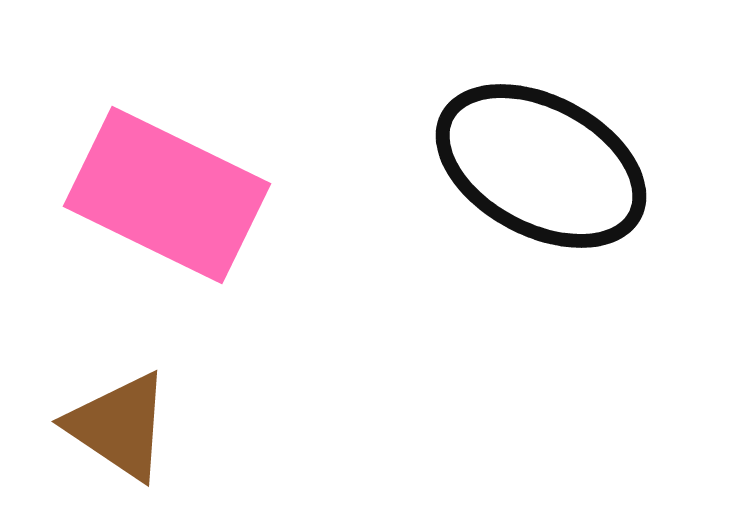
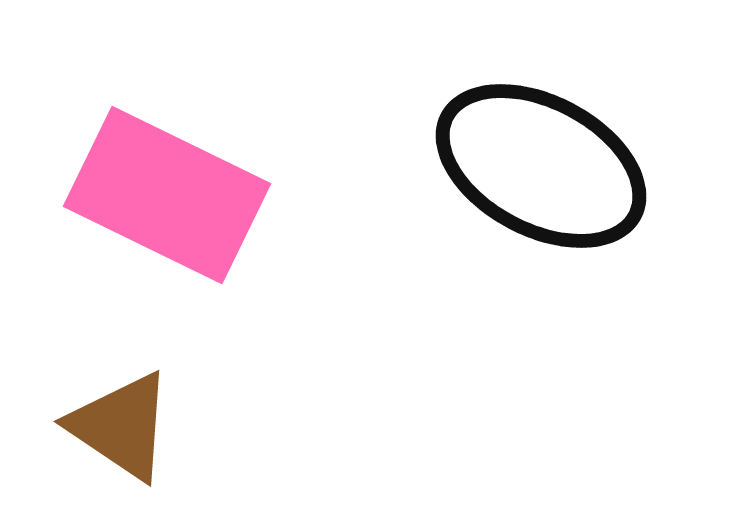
brown triangle: moved 2 px right
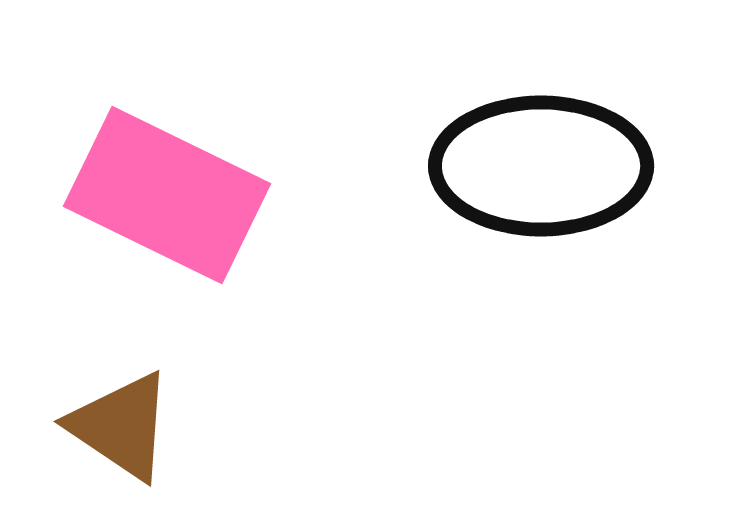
black ellipse: rotated 28 degrees counterclockwise
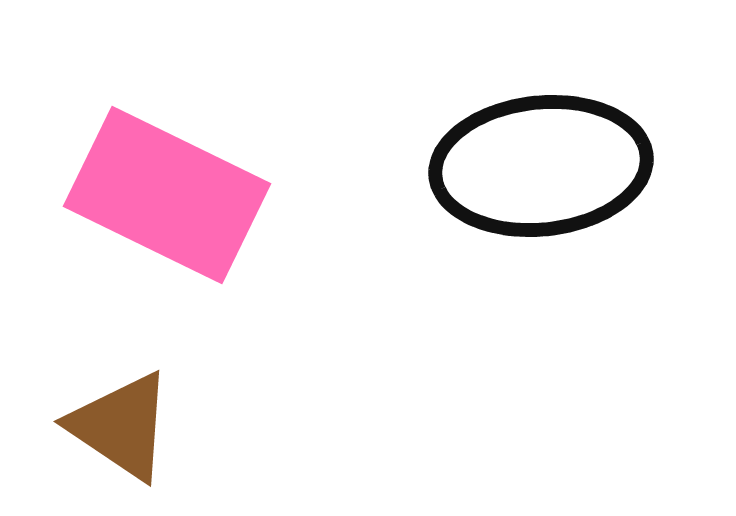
black ellipse: rotated 6 degrees counterclockwise
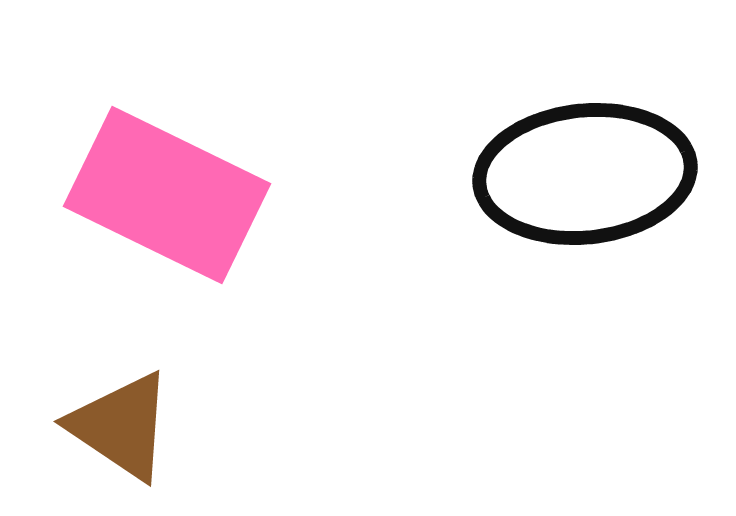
black ellipse: moved 44 px right, 8 px down
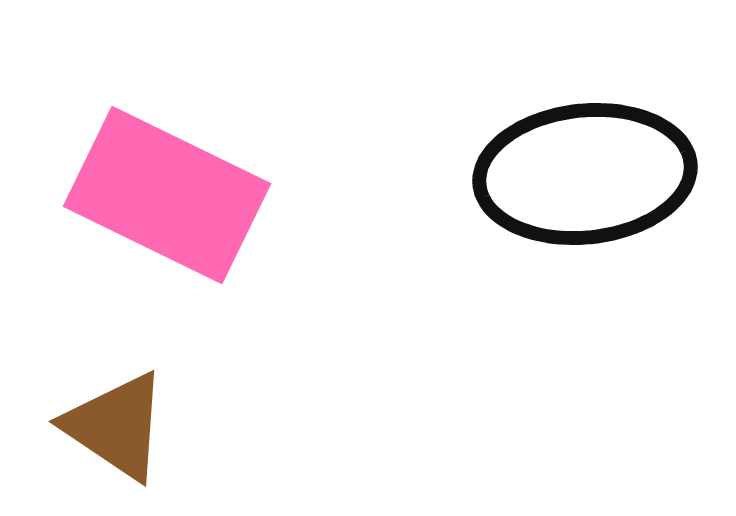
brown triangle: moved 5 px left
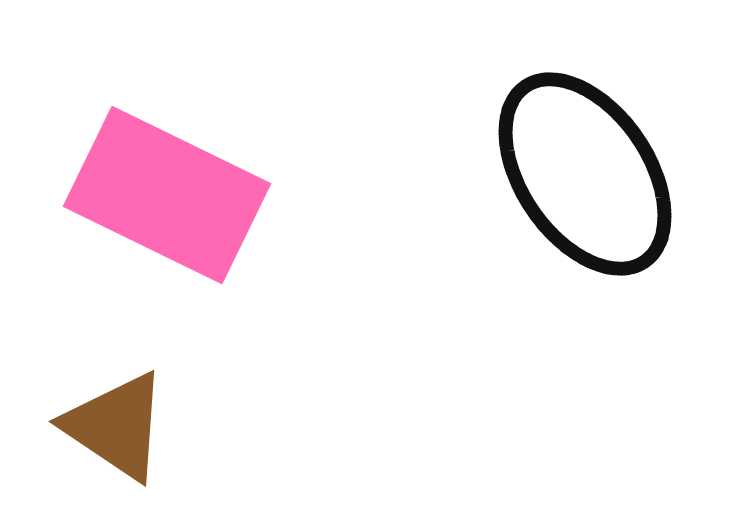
black ellipse: rotated 62 degrees clockwise
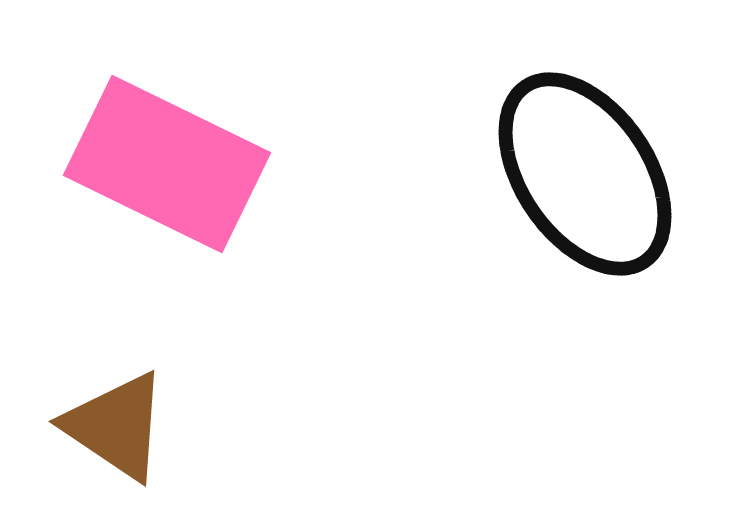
pink rectangle: moved 31 px up
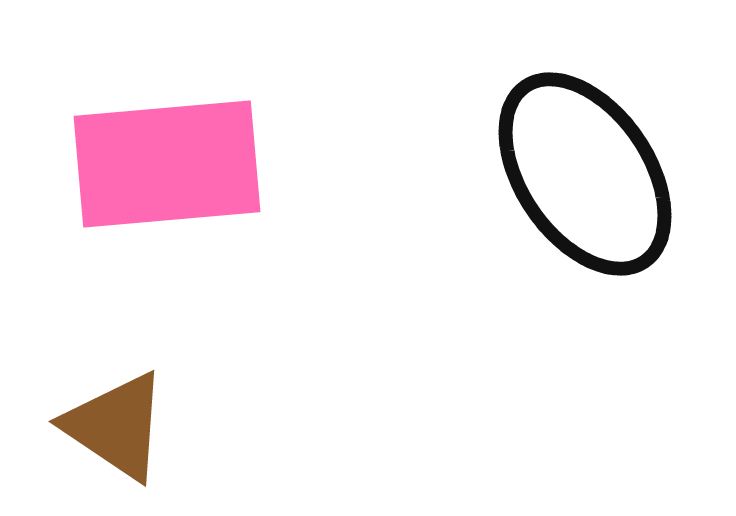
pink rectangle: rotated 31 degrees counterclockwise
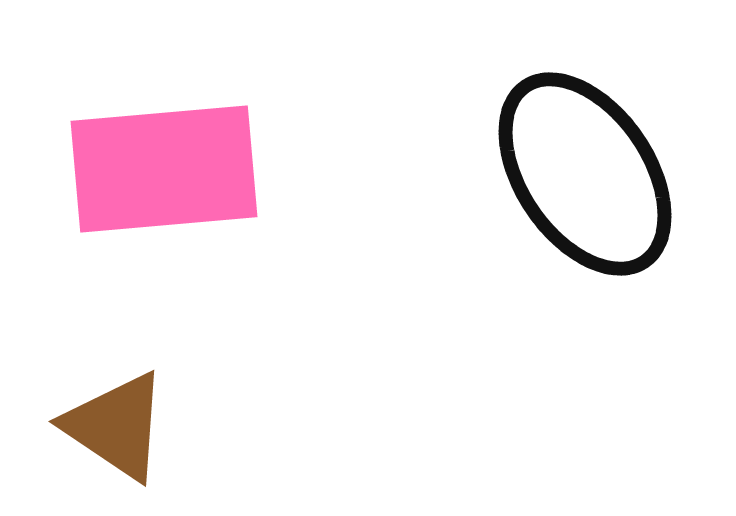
pink rectangle: moved 3 px left, 5 px down
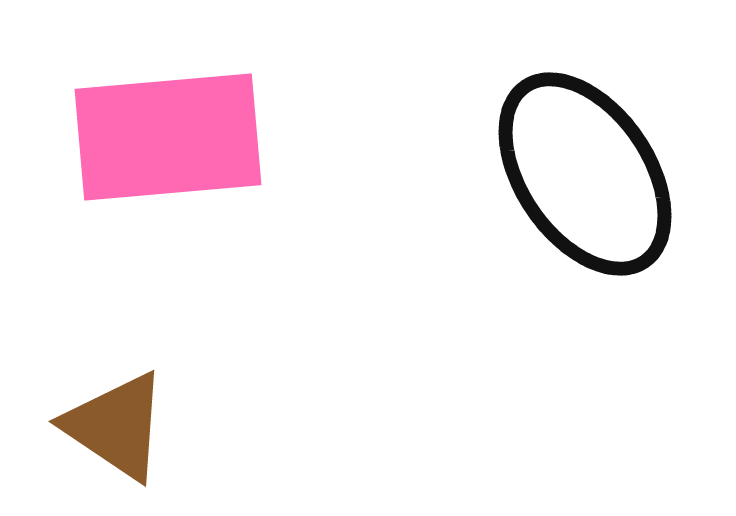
pink rectangle: moved 4 px right, 32 px up
